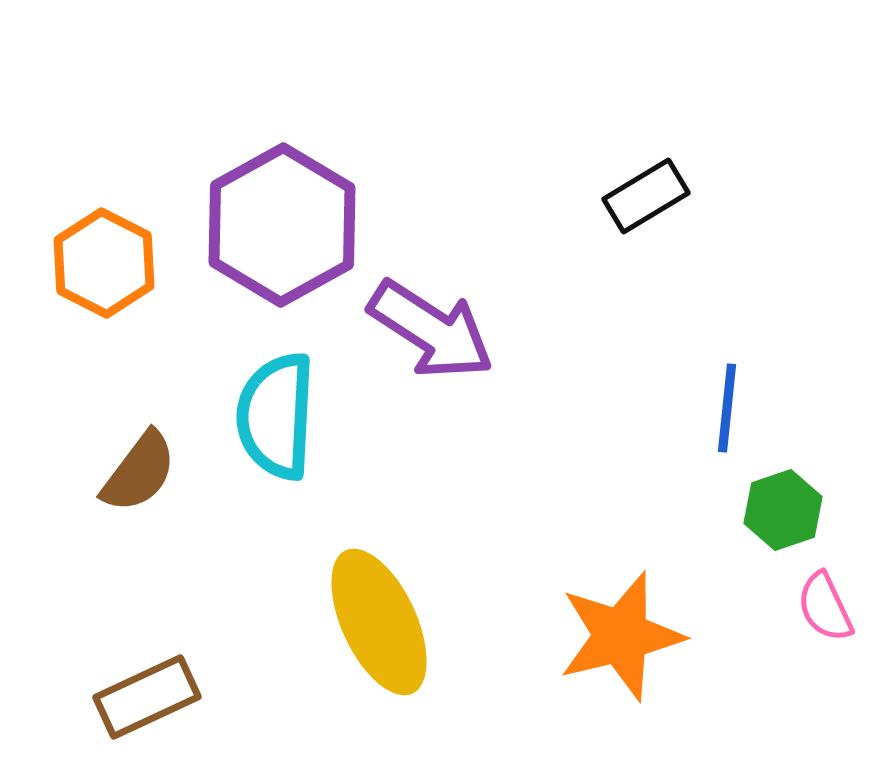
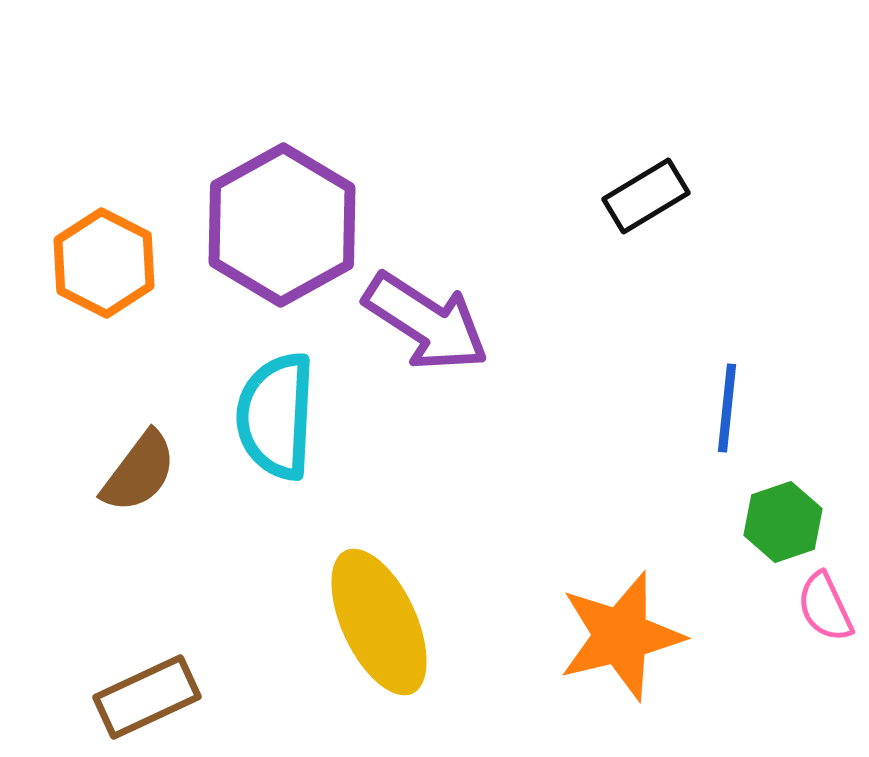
purple arrow: moved 5 px left, 8 px up
green hexagon: moved 12 px down
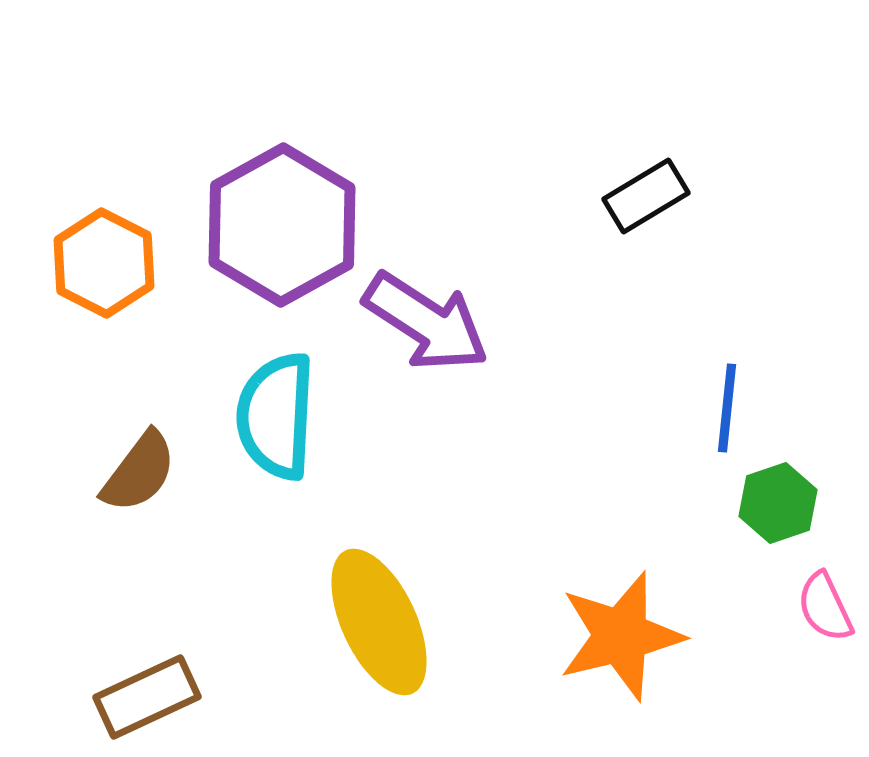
green hexagon: moved 5 px left, 19 px up
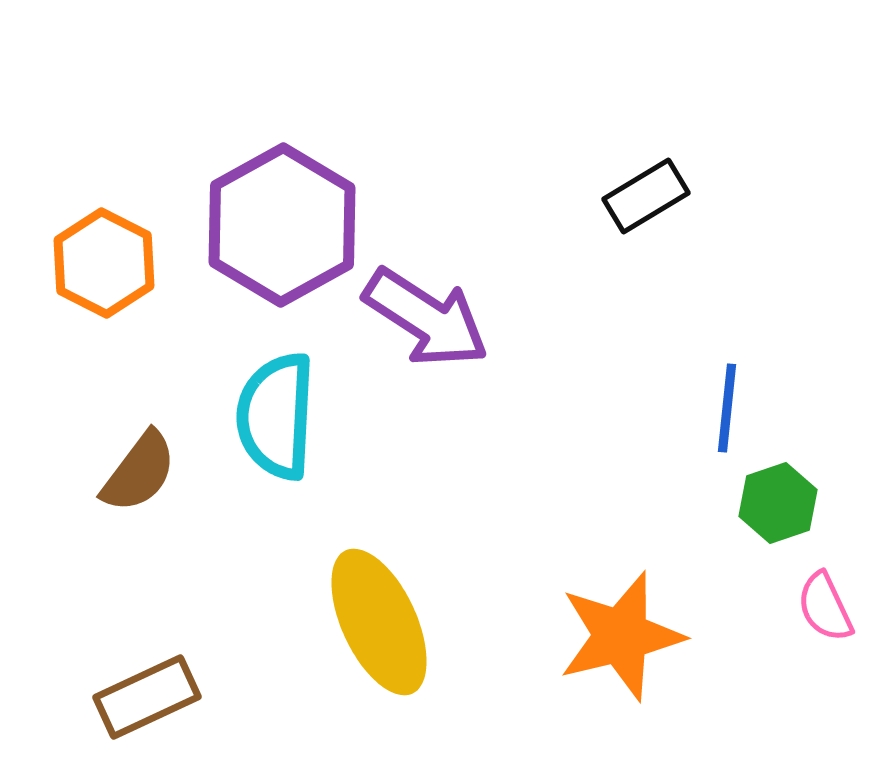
purple arrow: moved 4 px up
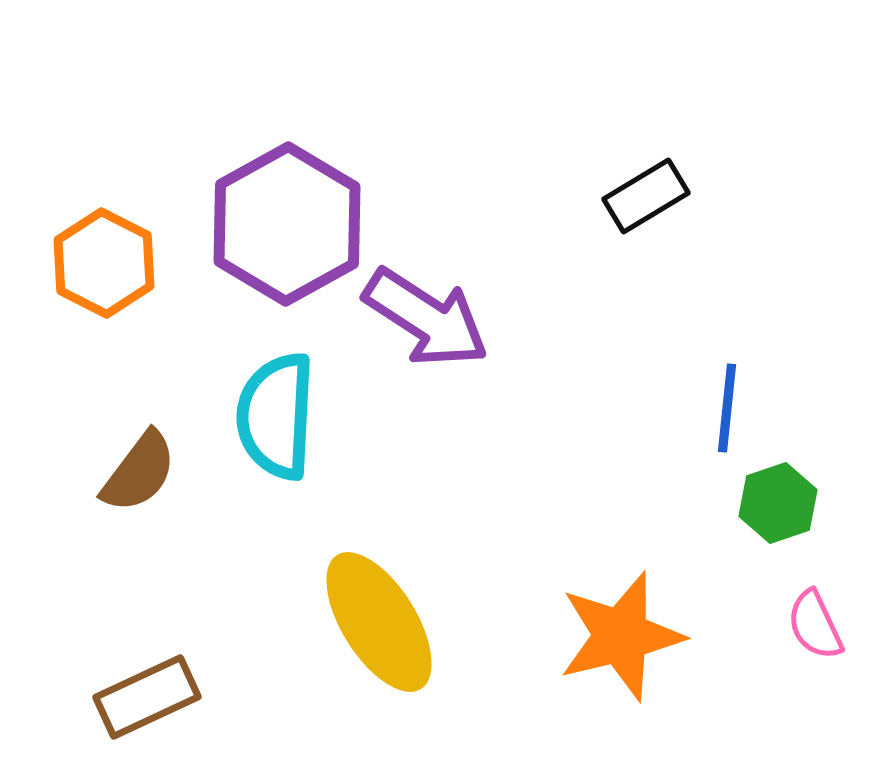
purple hexagon: moved 5 px right, 1 px up
pink semicircle: moved 10 px left, 18 px down
yellow ellipse: rotated 7 degrees counterclockwise
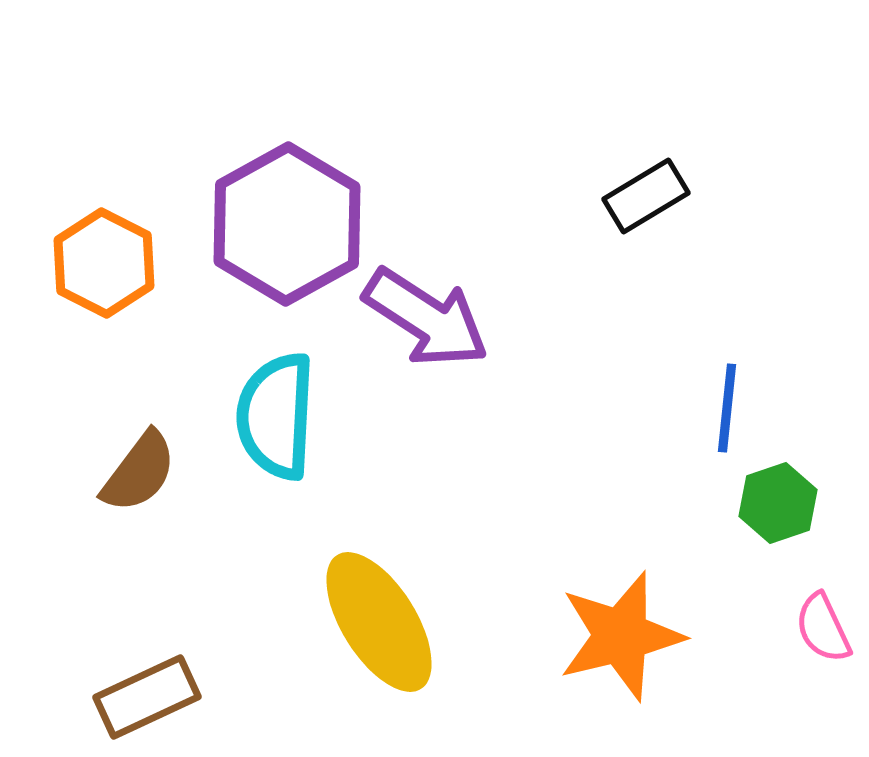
pink semicircle: moved 8 px right, 3 px down
